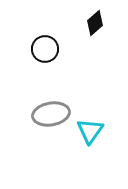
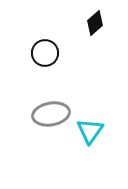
black circle: moved 4 px down
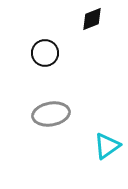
black diamond: moved 3 px left, 4 px up; rotated 20 degrees clockwise
cyan triangle: moved 17 px right, 15 px down; rotated 20 degrees clockwise
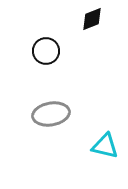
black circle: moved 1 px right, 2 px up
cyan triangle: moved 2 px left; rotated 48 degrees clockwise
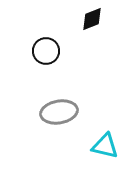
gray ellipse: moved 8 px right, 2 px up
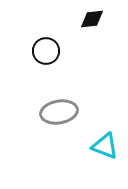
black diamond: rotated 15 degrees clockwise
cyan triangle: rotated 8 degrees clockwise
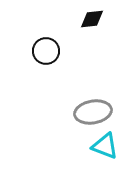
gray ellipse: moved 34 px right
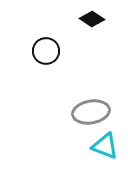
black diamond: rotated 40 degrees clockwise
gray ellipse: moved 2 px left
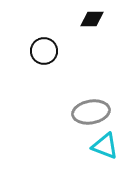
black diamond: rotated 35 degrees counterclockwise
black circle: moved 2 px left
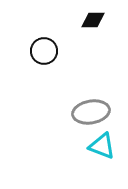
black diamond: moved 1 px right, 1 px down
cyan triangle: moved 3 px left
